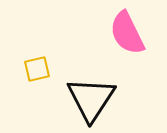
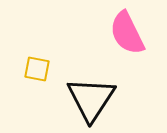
yellow square: rotated 24 degrees clockwise
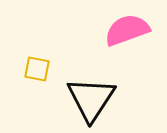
pink semicircle: moved 3 px up; rotated 96 degrees clockwise
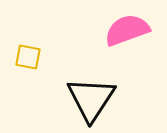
yellow square: moved 9 px left, 12 px up
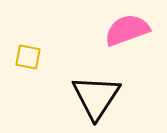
black triangle: moved 5 px right, 2 px up
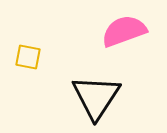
pink semicircle: moved 3 px left, 1 px down
